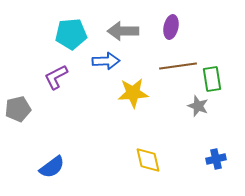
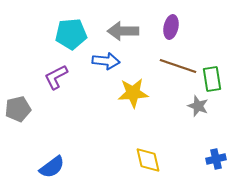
blue arrow: rotated 8 degrees clockwise
brown line: rotated 27 degrees clockwise
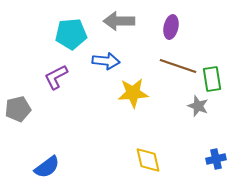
gray arrow: moved 4 px left, 10 px up
blue semicircle: moved 5 px left
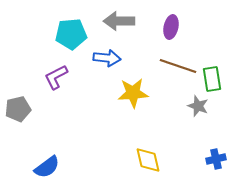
blue arrow: moved 1 px right, 3 px up
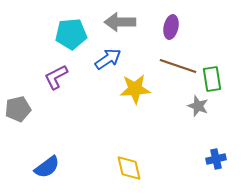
gray arrow: moved 1 px right, 1 px down
blue arrow: moved 1 px right, 1 px down; rotated 40 degrees counterclockwise
yellow star: moved 2 px right, 4 px up
yellow diamond: moved 19 px left, 8 px down
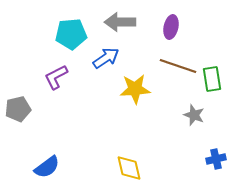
blue arrow: moved 2 px left, 1 px up
gray star: moved 4 px left, 9 px down
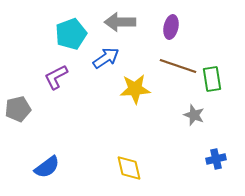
cyan pentagon: rotated 16 degrees counterclockwise
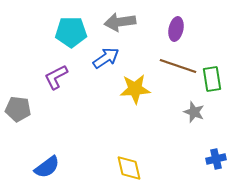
gray arrow: rotated 8 degrees counterclockwise
purple ellipse: moved 5 px right, 2 px down
cyan pentagon: moved 2 px up; rotated 20 degrees clockwise
gray pentagon: rotated 20 degrees clockwise
gray star: moved 3 px up
